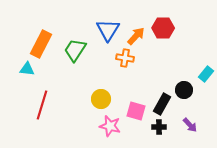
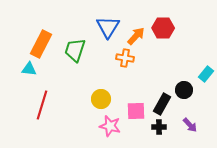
blue triangle: moved 3 px up
green trapezoid: rotated 15 degrees counterclockwise
cyan triangle: moved 2 px right
pink square: rotated 18 degrees counterclockwise
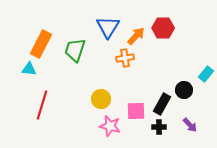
orange cross: rotated 18 degrees counterclockwise
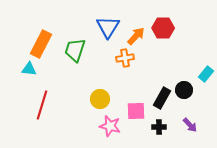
yellow circle: moved 1 px left
black rectangle: moved 6 px up
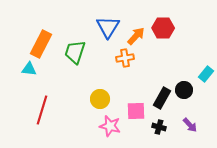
green trapezoid: moved 2 px down
red line: moved 5 px down
black cross: rotated 16 degrees clockwise
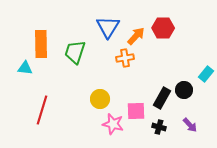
orange rectangle: rotated 28 degrees counterclockwise
cyan triangle: moved 4 px left, 1 px up
pink star: moved 3 px right, 2 px up
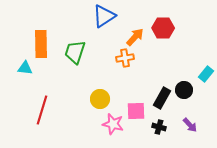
blue triangle: moved 4 px left, 11 px up; rotated 25 degrees clockwise
orange arrow: moved 1 px left, 1 px down
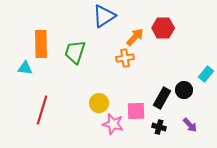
yellow circle: moved 1 px left, 4 px down
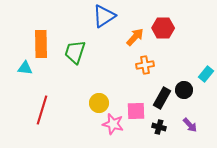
orange cross: moved 20 px right, 7 px down
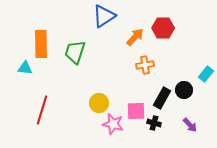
black cross: moved 5 px left, 4 px up
